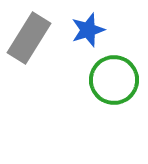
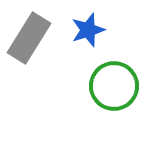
green circle: moved 6 px down
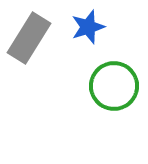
blue star: moved 3 px up
